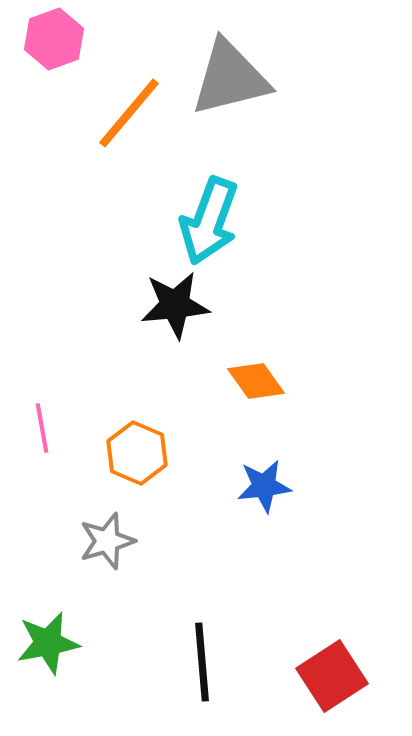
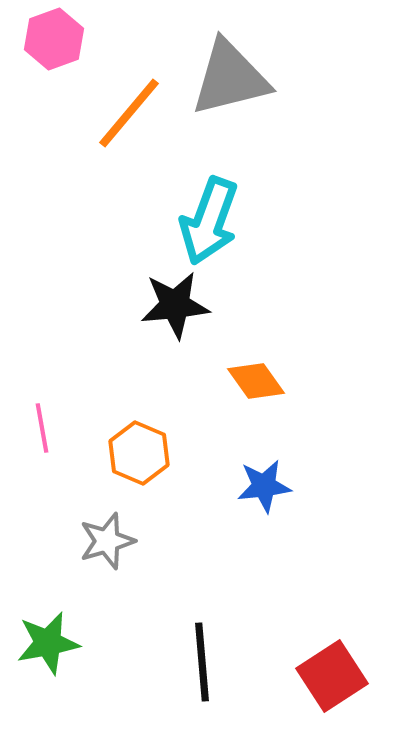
orange hexagon: moved 2 px right
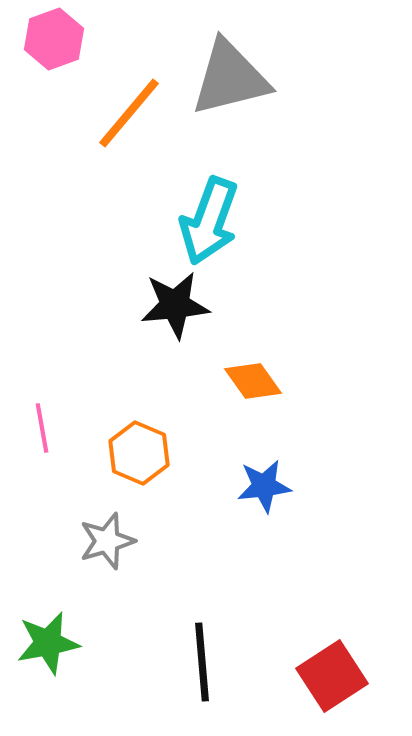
orange diamond: moved 3 px left
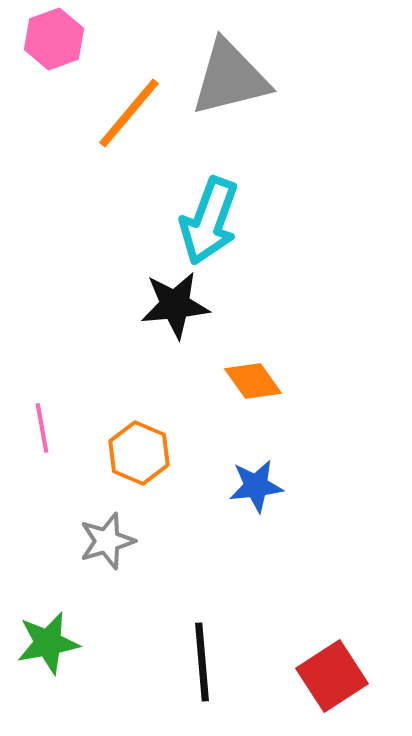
blue star: moved 8 px left
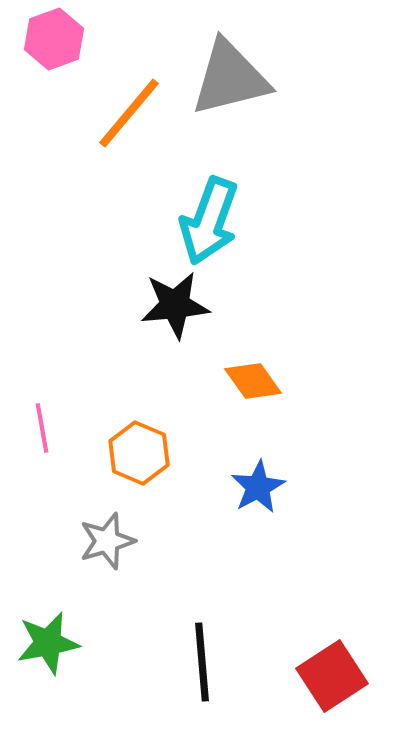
blue star: moved 2 px right, 1 px down; rotated 22 degrees counterclockwise
